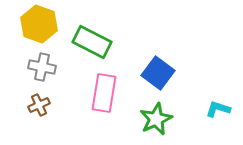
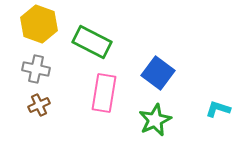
gray cross: moved 6 px left, 2 px down
green star: moved 1 px left, 1 px down
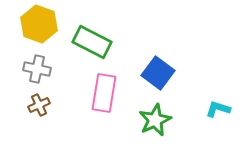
gray cross: moved 1 px right
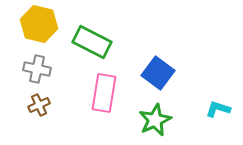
yellow hexagon: rotated 6 degrees counterclockwise
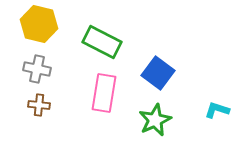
green rectangle: moved 10 px right
brown cross: rotated 30 degrees clockwise
cyan L-shape: moved 1 px left, 1 px down
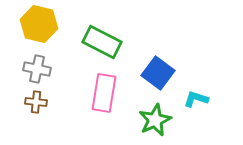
brown cross: moved 3 px left, 3 px up
cyan L-shape: moved 21 px left, 11 px up
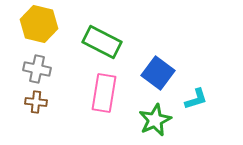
cyan L-shape: rotated 145 degrees clockwise
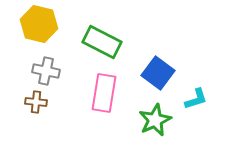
gray cross: moved 9 px right, 2 px down
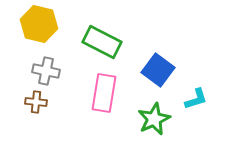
blue square: moved 3 px up
green star: moved 1 px left, 1 px up
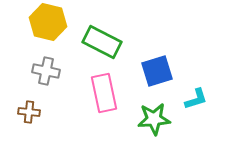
yellow hexagon: moved 9 px right, 2 px up
blue square: moved 1 px left, 1 px down; rotated 36 degrees clockwise
pink rectangle: rotated 21 degrees counterclockwise
brown cross: moved 7 px left, 10 px down
green star: rotated 20 degrees clockwise
